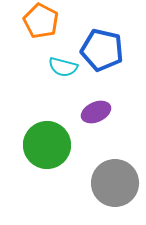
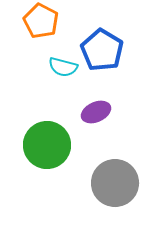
blue pentagon: rotated 18 degrees clockwise
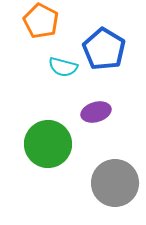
blue pentagon: moved 2 px right, 1 px up
purple ellipse: rotated 8 degrees clockwise
green circle: moved 1 px right, 1 px up
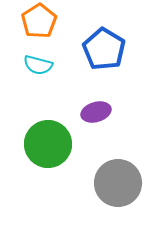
orange pentagon: moved 2 px left; rotated 12 degrees clockwise
cyan semicircle: moved 25 px left, 2 px up
gray circle: moved 3 px right
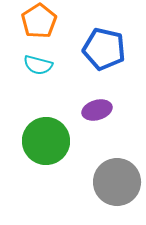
blue pentagon: rotated 18 degrees counterclockwise
purple ellipse: moved 1 px right, 2 px up
green circle: moved 2 px left, 3 px up
gray circle: moved 1 px left, 1 px up
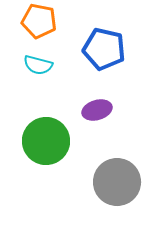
orange pentagon: rotated 28 degrees counterclockwise
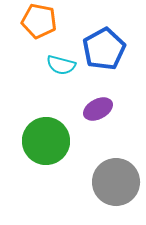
blue pentagon: rotated 30 degrees clockwise
cyan semicircle: moved 23 px right
purple ellipse: moved 1 px right, 1 px up; rotated 12 degrees counterclockwise
gray circle: moved 1 px left
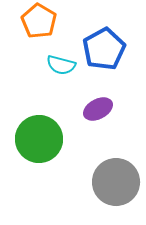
orange pentagon: rotated 20 degrees clockwise
green circle: moved 7 px left, 2 px up
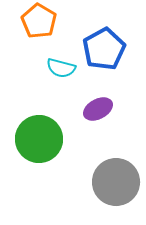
cyan semicircle: moved 3 px down
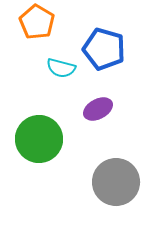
orange pentagon: moved 2 px left, 1 px down
blue pentagon: rotated 27 degrees counterclockwise
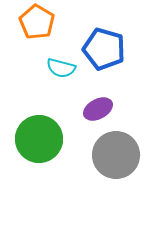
gray circle: moved 27 px up
